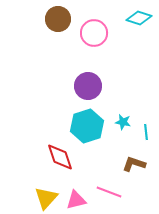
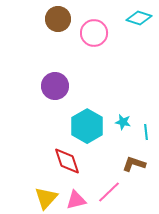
purple circle: moved 33 px left
cyan hexagon: rotated 12 degrees counterclockwise
red diamond: moved 7 px right, 4 px down
pink line: rotated 65 degrees counterclockwise
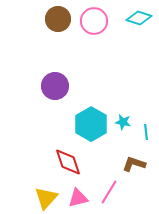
pink circle: moved 12 px up
cyan hexagon: moved 4 px right, 2 px up
red diamond: moved 1 px right, 1 px down
pink line: rotated 15 degrees counterclockwise
pink triangle: moved 2 px right, 2 px up
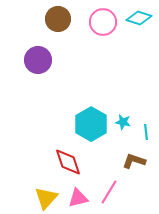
pink circle: moved 9 px right, 1 px down
purple circle: moved 17 px left, 26 px up
brown L-shape: moved 3 px up
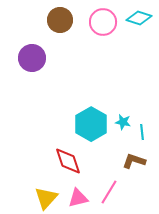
brown circle: moved 2 px right, 1 px down
purple circle: moved 6 px left, 2 px up
cyan line: moved 4 px left
red diamond: moved 1 px up
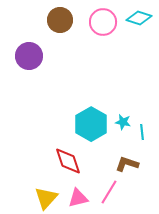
purple circle: moved 3 px left, 2 px up
brown L-shape: moved 7 px left, 3 px down
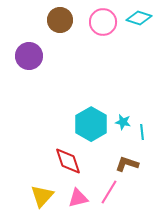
yellow triangle: moved 4 px left, 2 px up
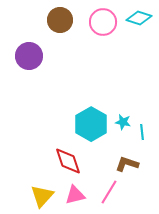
pink triangle: moved 3 px left, 3 px up
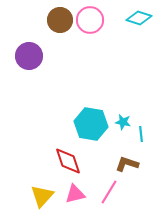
pink circle: moved 13 px left, 2 px up
cyan hexagon: rotated 20 degrees counterclockwise
cyan line: moved 1 px left, 2 px down
pink triangle: moved 1 px up
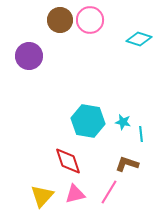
cyan diamond: moved 21 px down
cyan hexagon: moved 3 px left, 3 px up
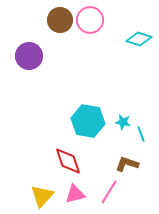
cyan line: rotated 14 degrees counterclockwise
